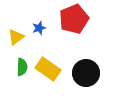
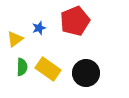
red pentagon: moved 1 px right, 2 px down
yellow triangle: moved 1 px left, 2 px down
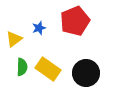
yellow triangle: moved 1 px left
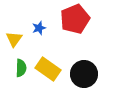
red pentagon: moved 2 px up
yellow triangle: rotated 18 degrees counterclockwise
green semicircle: moved 1 px left, 1 px down
black circle: moved 2 px left, 1 px down
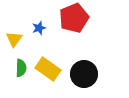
red pentagon: moved 1 px left, 1 px up
